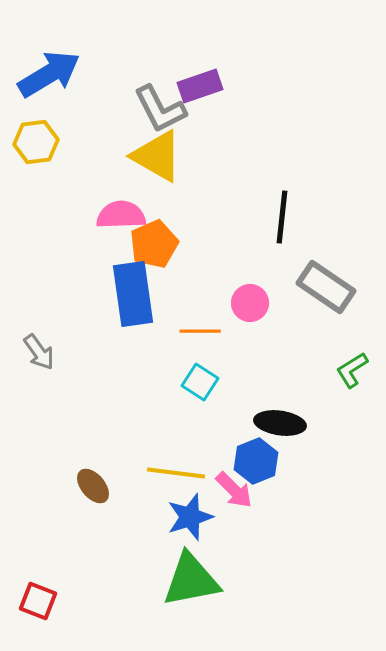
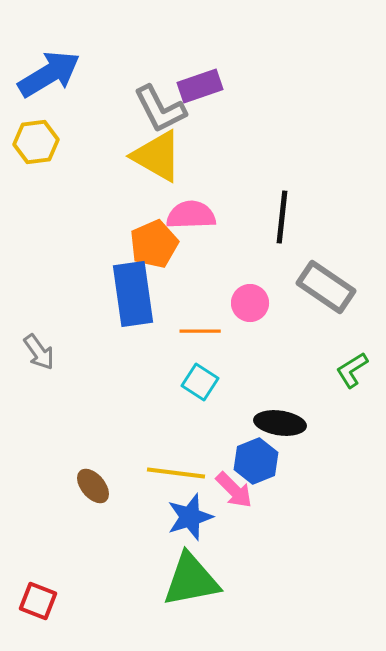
pink semicircle: moved 70 px right
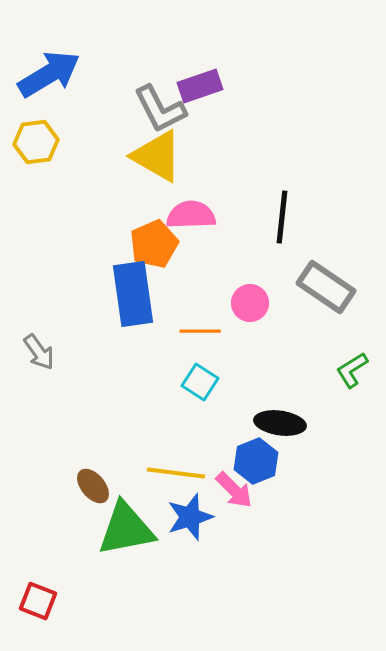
green triangle: moved 65 px left, 51 px up
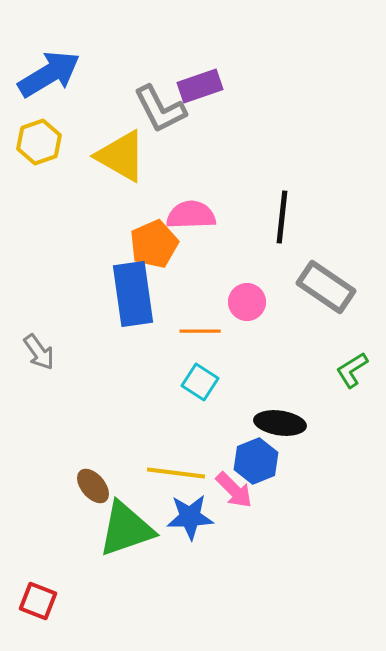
yellow hexagon: moved 3 px right; rotated 12 degrees counterclockwise
yellow triangle: moved 36 px left
pink circle: moved 3 px left, 1 px up
blue star: rotated 15 degrees clockwise
green triangle: rotated 8 degrees counterclockwise
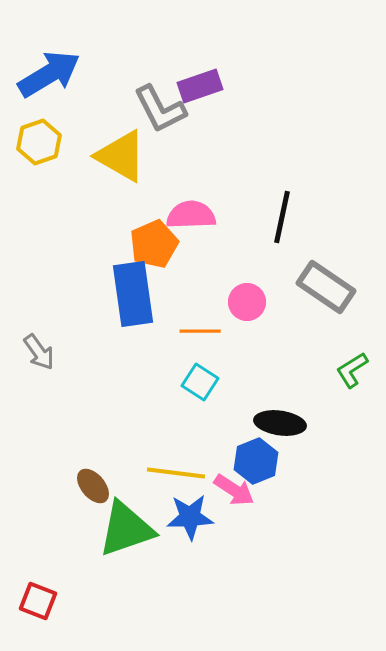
black line: rotated 6 degrees clockwise
pink arrow: rotated 12 degrees counterclockwise
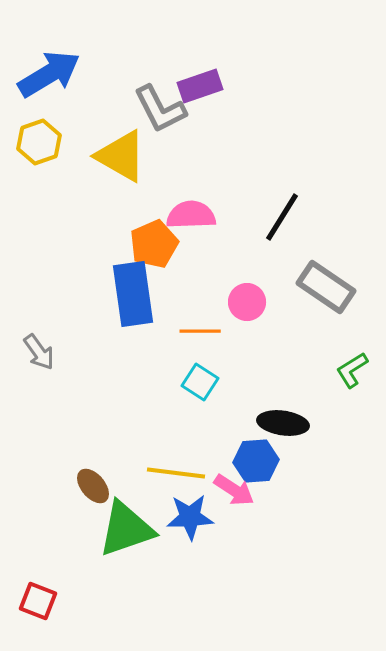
black line: rotated 20 degrees clockwise
black ellipse: moved 3 px right
blue hexagon: rotated 18 degrees clockwise
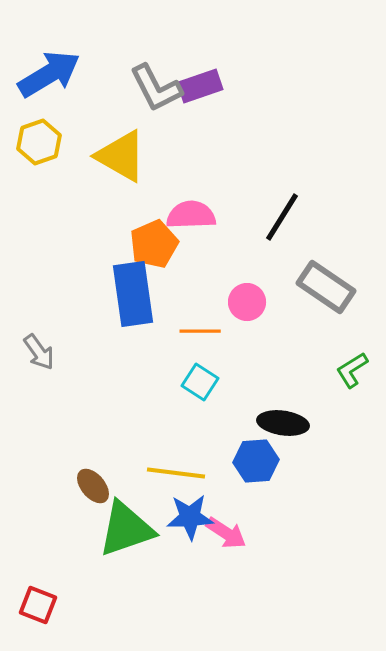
gray L-shape: moved 4 px left, 21 px up
pink arrow: moved 8 px left, 43 px down
red square: moved 4 px down
